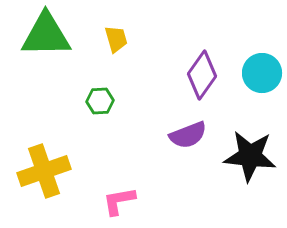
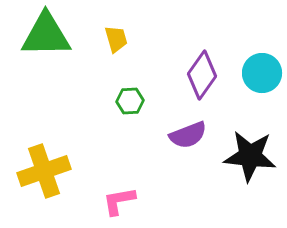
green hexagon: moved 30 px right
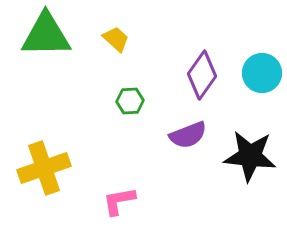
yellow trapezoid: rotated 32 degrees counterclockwise
yellow cross: moved 3 px up
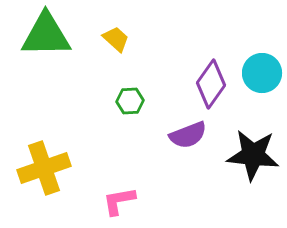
purple diamond: moved 9 px right, 9 px down
black star: moved 3 px right, 1 px up
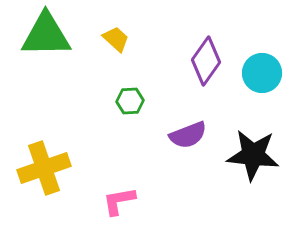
purple diamond: moved 5 px left, 23 px up
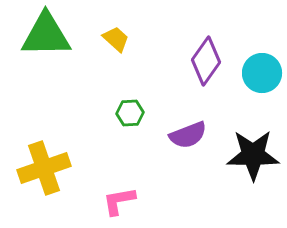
green hexagon: moved 12 px down
black star: rotated 6 degrees counterclockwise
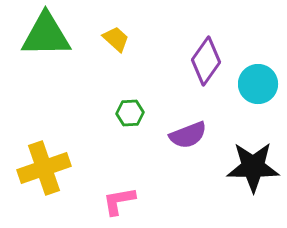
cyan circle: moved 4 px left, 11 px down
black star: moved 12 px down
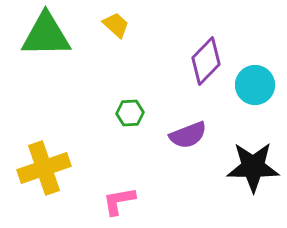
yellow trapezoid: moved 14 px up
purple diamond: rotated 9 degrees clockwise
cyan circle: moved 3 px left, 1 px down
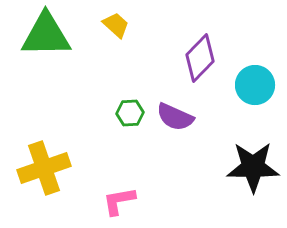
purple diamond: moved 6 px left, 3 px up
purple semicircle: moved 13 px left, 18 px up; rotated 45 degrees clockwise
